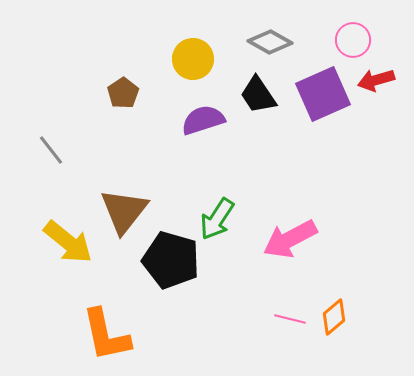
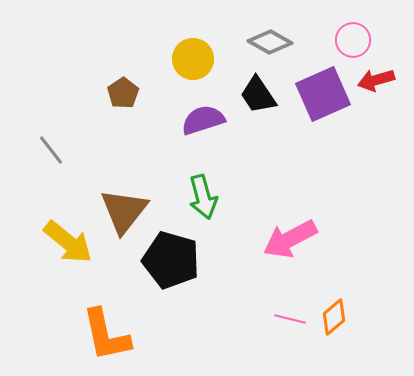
green arrow: moved 14 px left, 22 px up; rotated 48 degrees counterclockwise
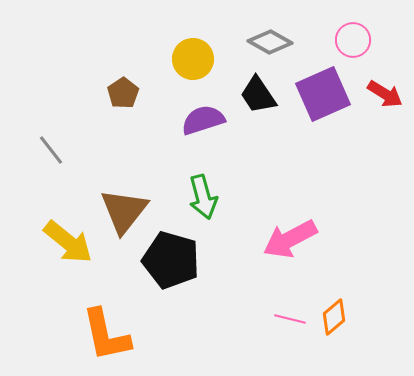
red arrow: moved 9 px right, 14 px down; rotated 132 degrees counterclockwise
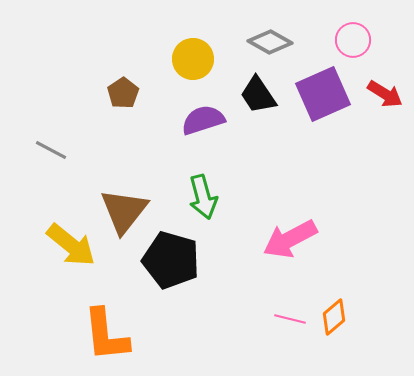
gray line: rotated 24 degrees counterclockwise
yellow arrow: moved 3 px right, 3 px down
orange L-shape: rotated 6 degrees clockwise
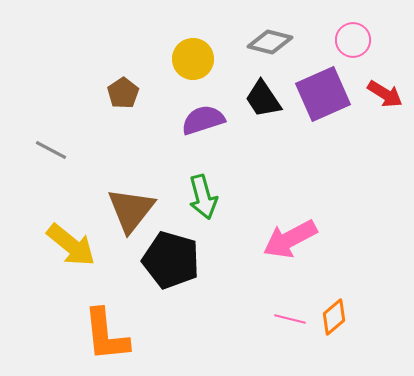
gray diamond: rotated 15 degrees counterclockwise
black trapezoid: moved 5 px right, 4 px down
brown triangle: moved 7 px right, 1 px up
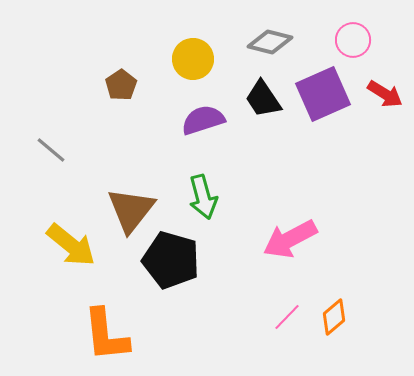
brown pentagon: moved 2 px left, 8 px up
gray line: rotated 12 degrees clockwise
pink line: moved 3 px left, 2 px up; rotated 60 degrees counterclockwise
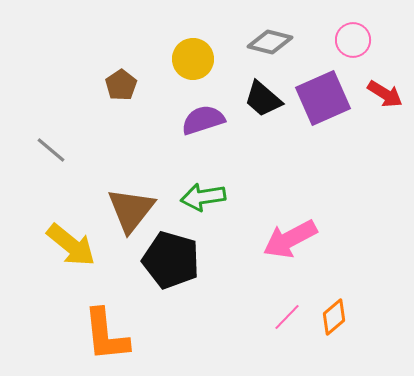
purple square: moved 4 px down
black trapezoid: rotated 15 degrees counterclockwise
green arrow: rotated 96 degrees clockwise
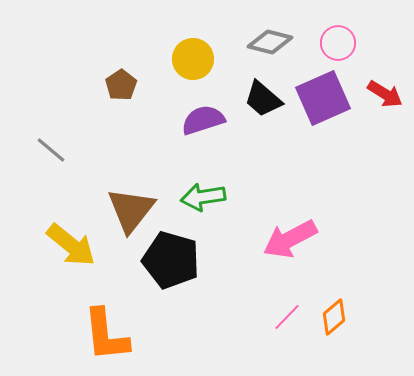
pink circle: moved 15 px left, 3 px down
